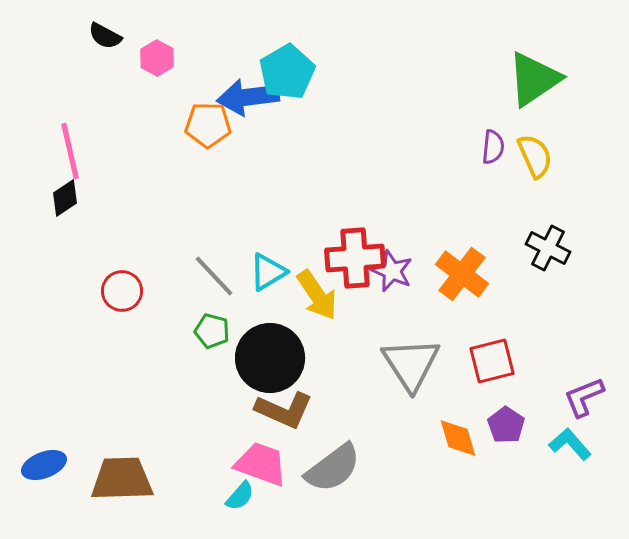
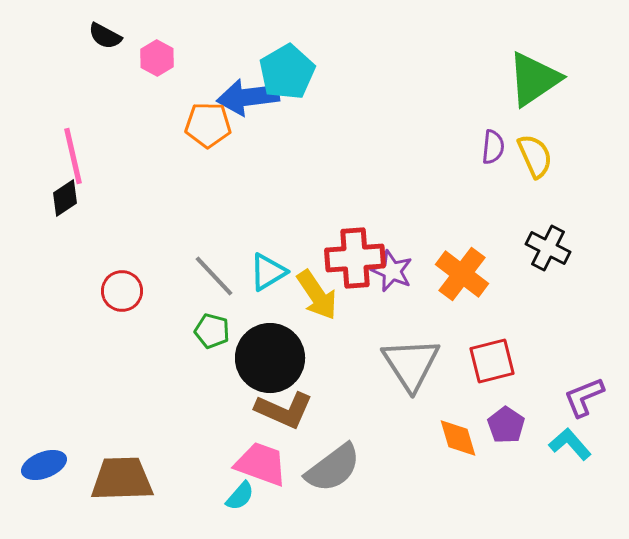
pink line: moved 3 px right, 5 px down
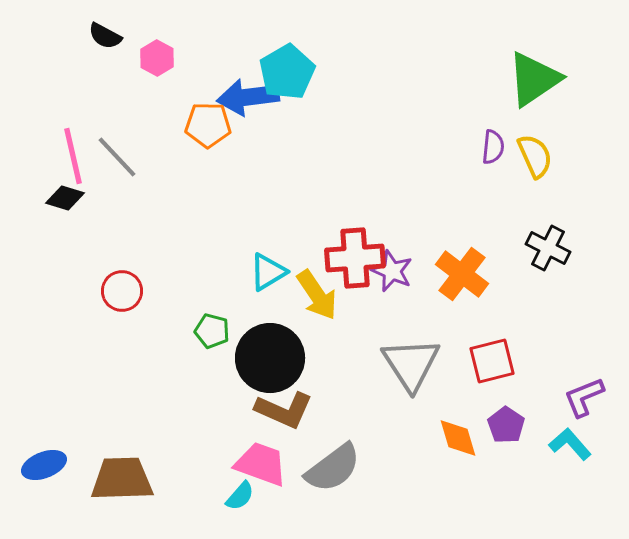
black diamond: rotated 51 degrees clockwise
gray line: moved 97 px left, 119 px up
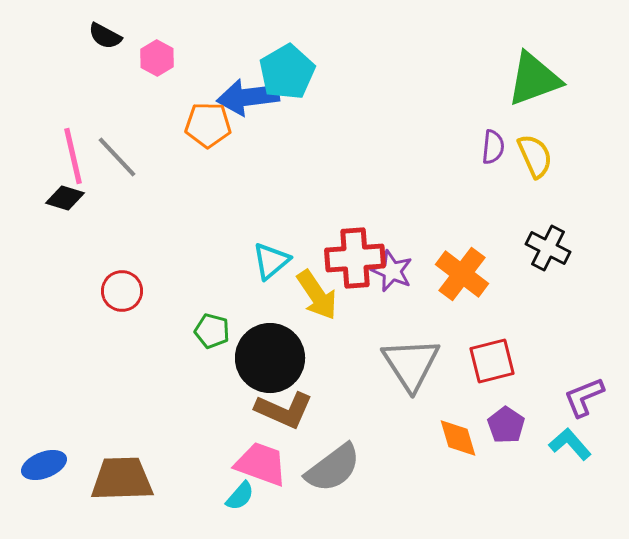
green triangle: rotated 14 degrees clockwise
cyan triangle: moved 3 px right, 11 px up; rotated 9 degrees counterclockwise
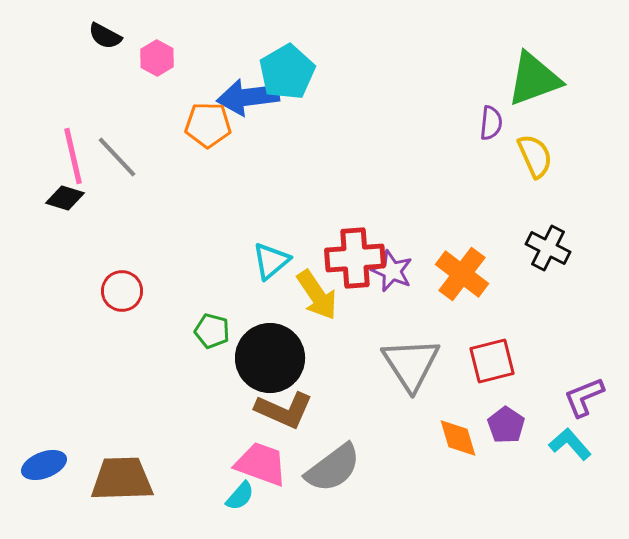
purple semicircle: moved 2 px left, 24 px up
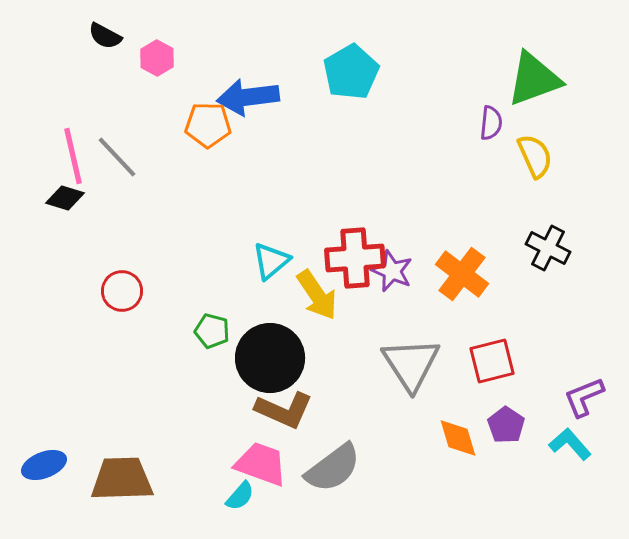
cyan pentagon: moved 64 px right
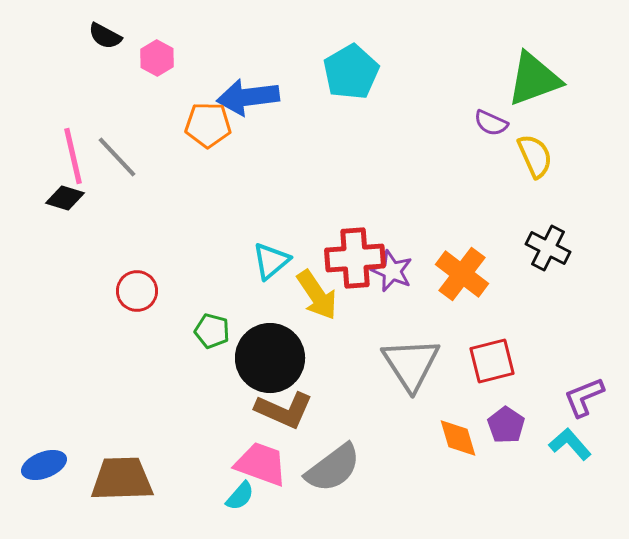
purple semicircle: rotated 108 degrees clockwise
red circle: moved 15 px right
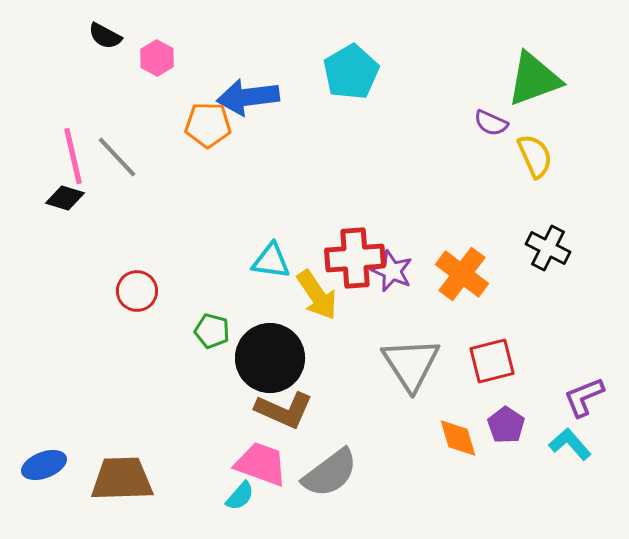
cyan triangle: rotated 48 degrees clockwise
gray semicircle: moved 3 px left, 5 px down
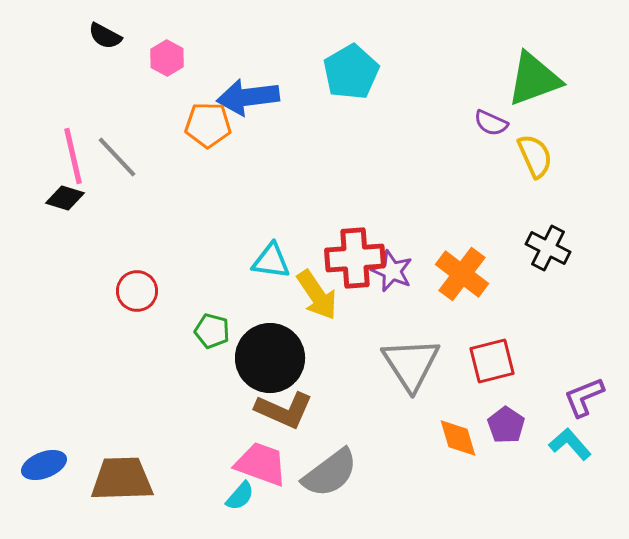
pink hexagon: moved 10 px right
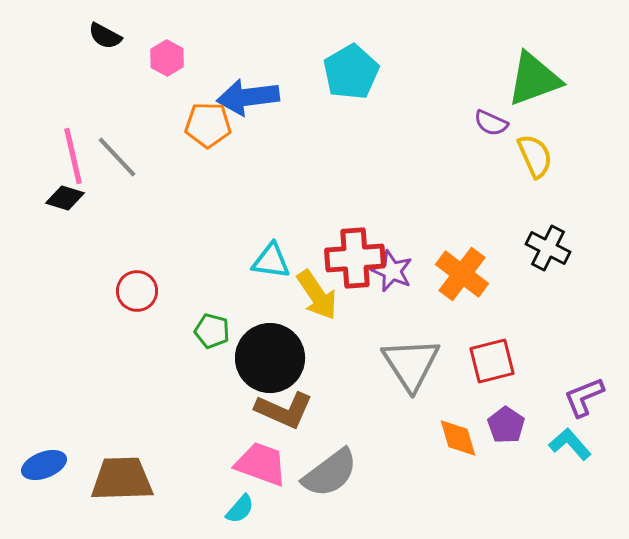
cyan semicircle: moved 13 px down
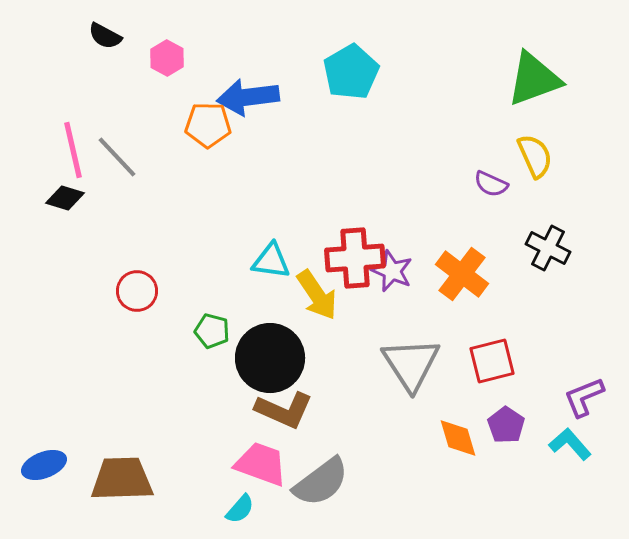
purple semicircle: moved 61 px down
pink line: moved 6 px up
gray semicircle: moved 9 px left, 9 px down
